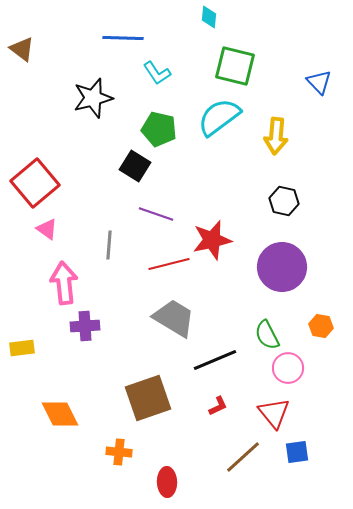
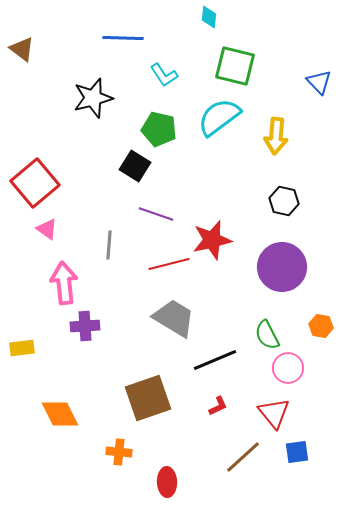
cyan L-shape: moved 7 px right, 2 px down
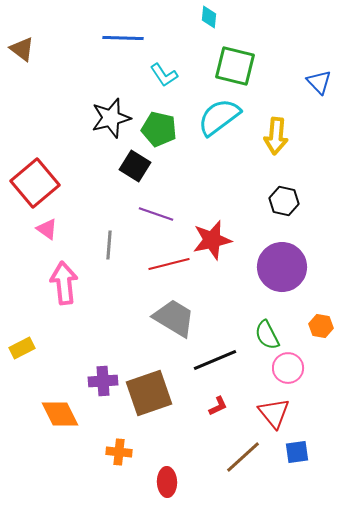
black star: moved 18 px right, 20 px down
purple cross: moved 18 px right, 55 px down
yellow rectangle: rotated 20 degrees counterclockwise
brown square: moved 1 px right, 5 px up
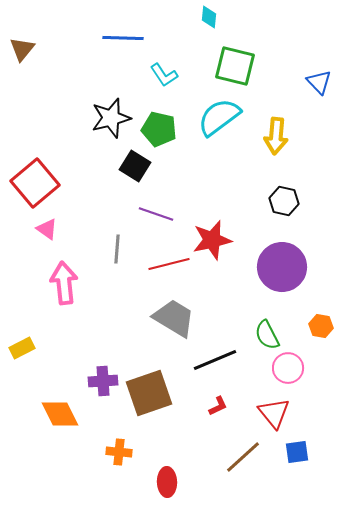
brown triangle: rotated 32 degrees clockwise
gray line: moved 8 px right, 4 px down
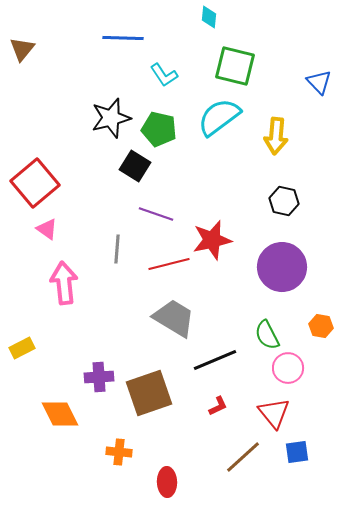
purple cross: moved 4 px left, 4 px up
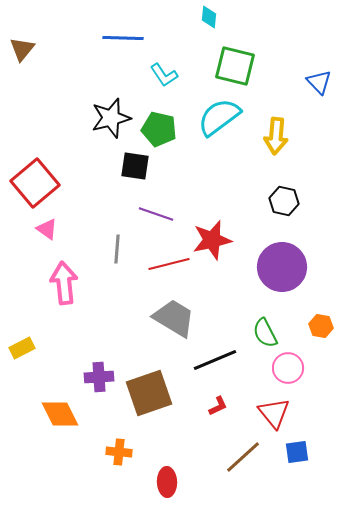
black square: rotated 24 degrees counterclockwise
green semicircle: moved 2 px left, 2 px up
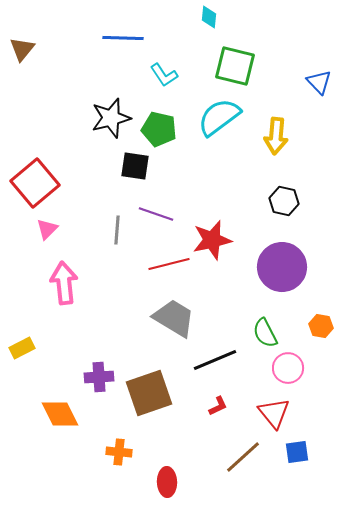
pink triangle: rotated 40 degrees clockwise
gray line: moved 19 px up
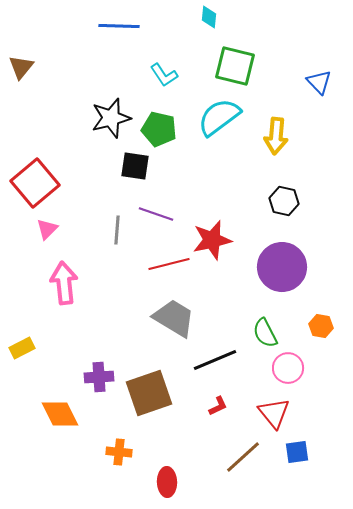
blue line: moved 4 px left, 12 px up
brown triangle: moved 1 px left, 18 px down
